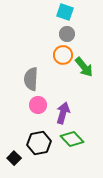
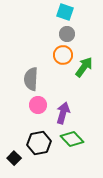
green arrow: rotated 105 degrees counterclockwise
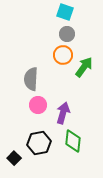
green diamond: moved 1 px right, 2 px down; rotated 50 degrees clockwise
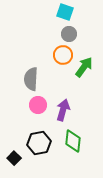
gray circle: moved 2 px right
purple arrow: moved 3 px up
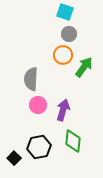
black hexagon: moved 4 px down
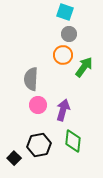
black hexagon: moved 2 px up
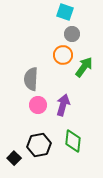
gray circle: moved 3 px right
purple arrow: moved 5 px up
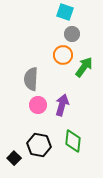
purple arrow: moved 1 px left
black hexagon: rotated 20 degrees clockwise
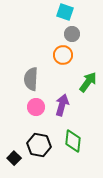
green arrow: moved 4 px right, 15 px down
pink circle: moved 2 px left, 2 px down
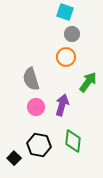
orange circle: moved 3 px right, 2 px down
gray semicircle: rotated 20 degrees counterclockwise
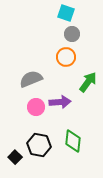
cyan square: moved 1 px right, 1 px down
gray semicircle: rotated 85 degrees clockwise
purple arrow: moved 2 px left, 3 px up; rotated 70 degrees clockwise
black square: moved 1 px right, 1 px up
